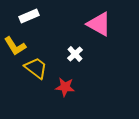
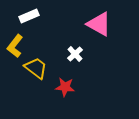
yellow L-shape: rotated 70 degrees clockwise
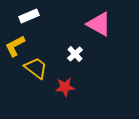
yellow L-shape: rotated 25 degrees clockwise
red star: rotated 12 degrees counterclockwise
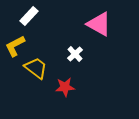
white rectangle: rotated 24 degrees counterclockwise
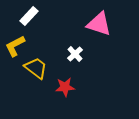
pink triangle: rotated 12 degrees counterclockwise
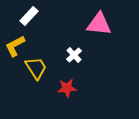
pink triangle: rotated 12 degrees counterclockwise
white cross: moved 1 px left, 1 px down
yellow trapezoid: rotated 20 degrees clockwise
red star: moved 2 px right, 1 px down
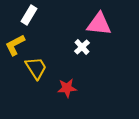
white rectangle: moved 1 px up; rotated 12 degrees counterclockwise
yellow L-shape: moved 1 px up
white cross: moved 8 px right, 8 px up
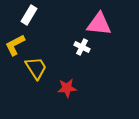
white cross: rotated 21 degrees counterclockwise
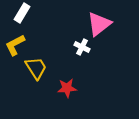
white rectangle: moved 7 px left, 2 px up
pink triangle: rotated 44 degrees counterclockwise
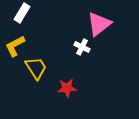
yellow L-shape: moved 1 px down
